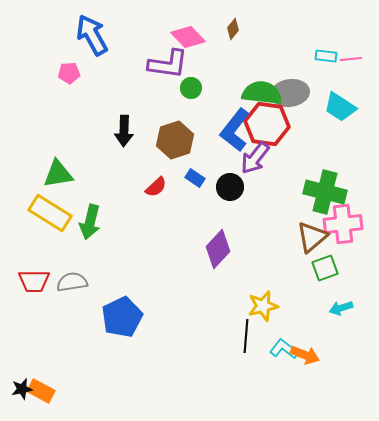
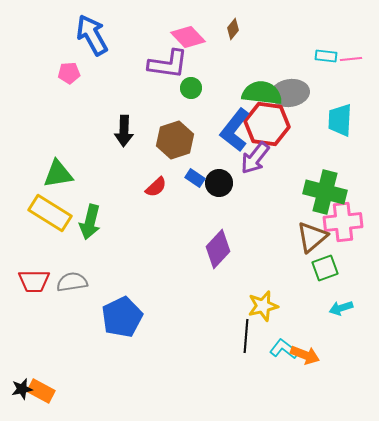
cyan trapezoid: moved 13 px down; rotated 60 degrees clockwise
black circle: moved 11 px left, 4 px up
pink cross: moved 2 px up
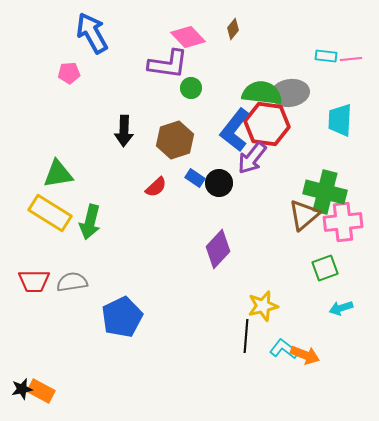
blue arrow: moved 2 px up
purple arrow: moved 3 px left
brown triangle: moved 8 px left, 22 px up
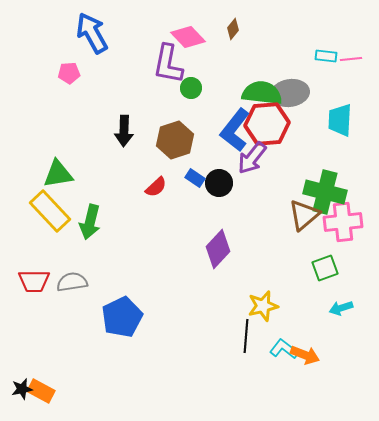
purple L-shape: rotated 93 degrees clockwise
red hexagon: rotated 12 degrees counterclockwise
yellow rectangle: moved 2 px up; rotated 15 degrees clockwise
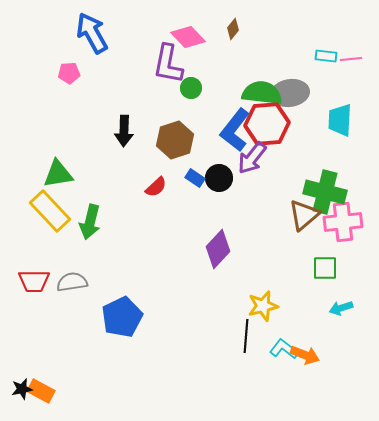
black circle: moved 5 px up
green square: rotated 20 degrees clockwise
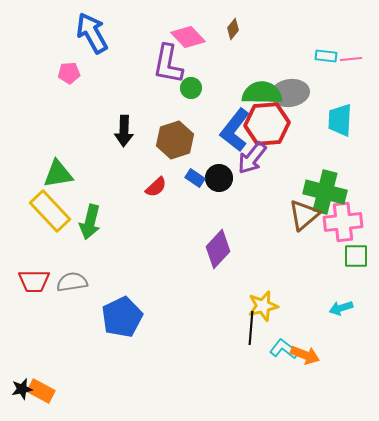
green semicircle: rotated 6 degrees counterclockwise
green square: moved 31 px right, 12 px up
black line: moved 5 px right, 8 px up
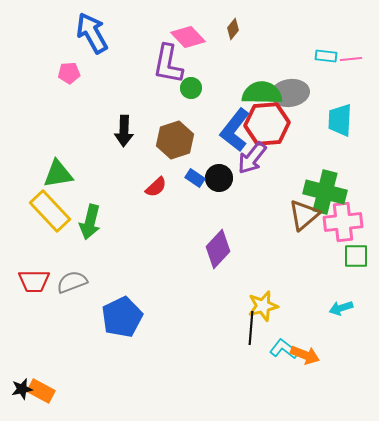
gray semicircle: rotated 12 degrees counterclockwise
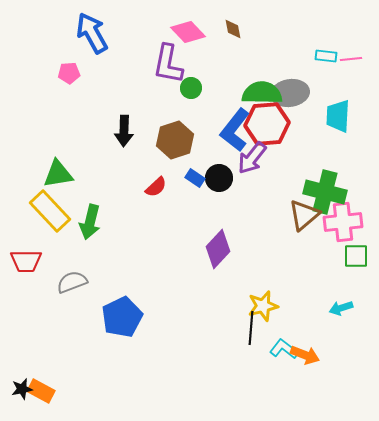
brown diamond: rotated 50 degrees counterclockwise
pink diamond: moved 5 px up
cyan trapezoid: moved 2 px left, 4 px up
red trapezoid: moved 8 px left, 20 px up
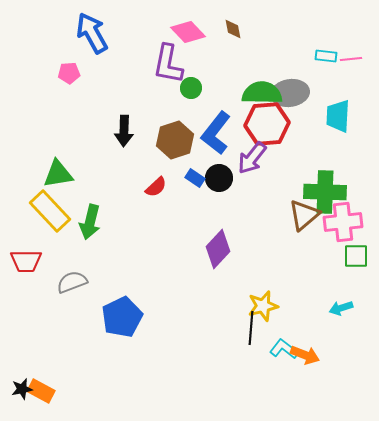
blue L-shape: moved 19 px left, 3 px down
green cross: rotated 12 degrees counterclockwise
